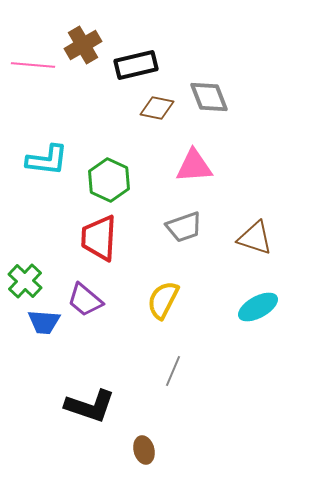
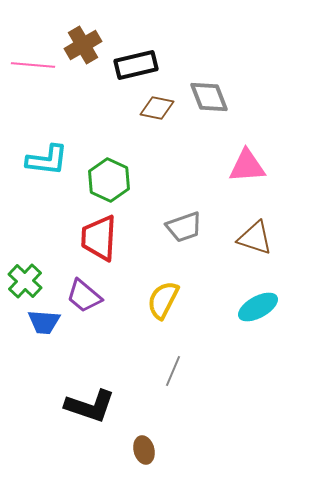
pink triangle: moved 53 px right
purple trapezoid: moved 1 px left, 4 px up
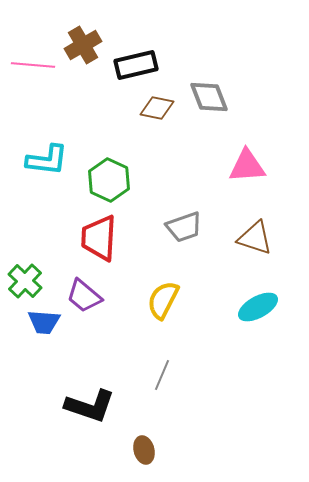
gray line: moved 11 px left, 4 px down
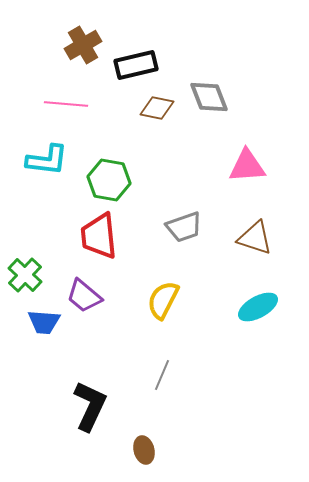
pink line: moved 33 px right, 39 px down
green hexagon: rotated 15 degrees counterclockwise
red trapezoid: moved 2 px up; rotated 9 degrees counterclockwise
green cross: moved 6 px up
black L-shape: rotated 84 degrees counterclockwise
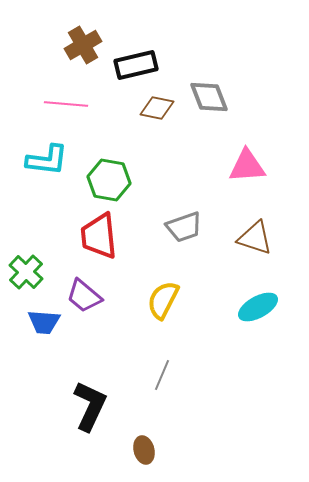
green cross: moved 1 px right, 3 px up
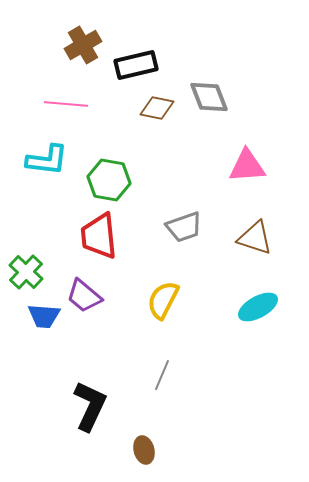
blue trapezoid: moved 6 px up
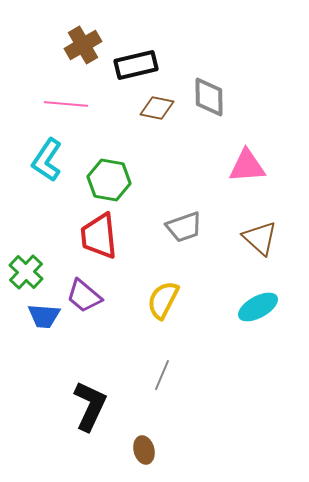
gray diamond: rotated 21 degrees clockwise
cyan L-shape: rotated 117 degrees clockwise
brown triangle: moved 5 px right; rotated 24 degrees clockwise
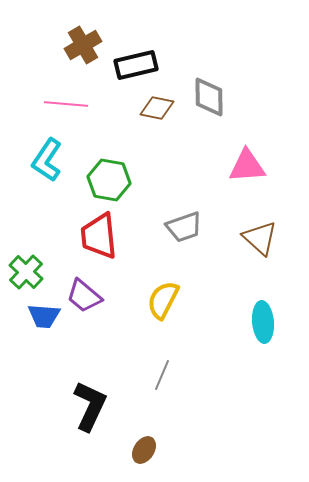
cyan ellipse: moved 5 px right, 15 px down; rotated 66 degrees counterclockwise
brown ellipse: rotated 48 degrees clockwise
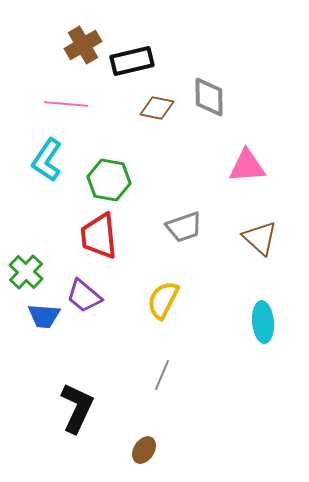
black rectangle: moved 4 px left, 4 px up
black L-shape: moved 13 px left, 2 px down
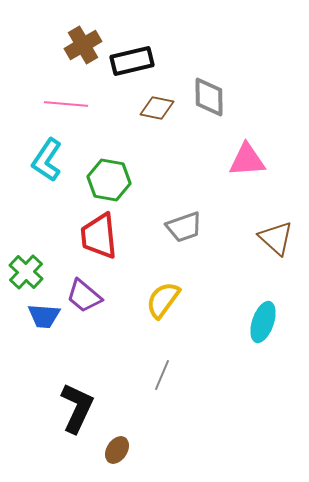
pink triangle: moved 6 px up
brown triangle: moved 16 px right
yellow semicircle: rotated 9 degrees clockwise
cyan ellipse: rotated 24 degrees clockwise
brown ellipse: moved 27 px left
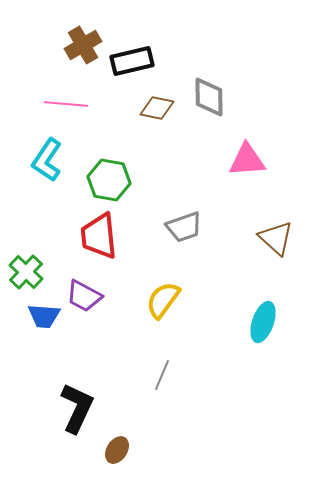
purple trapezoid: rotated 12 degrees counterclockwise
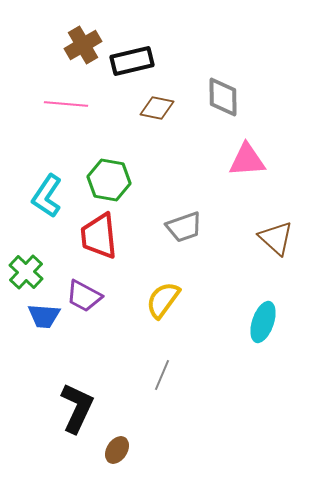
gray diamond: moved 14 px right
cyan L-shape: moved 36 px down
